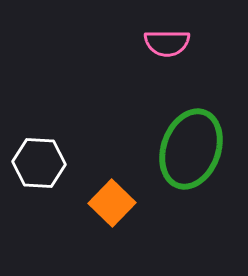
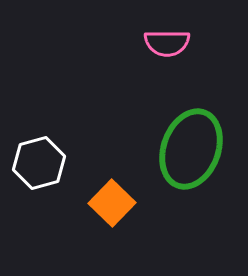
white hexagon: rotated 18 degrees counterclockwise
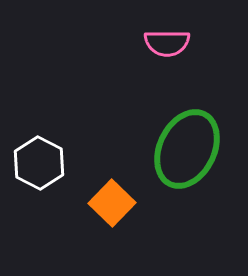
green ellipse: moved 4 px left; rotated 6 degrees clockwise
white hexagon: rotated 18 degrees counterclockwise
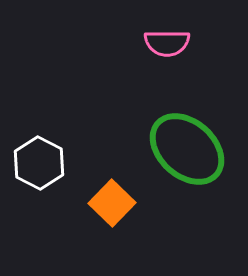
green ellipse: rotated 74 degrees counterclockwise
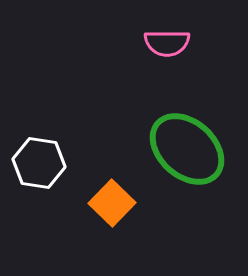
white hexagon: rotated 18 degrees counterclockwise
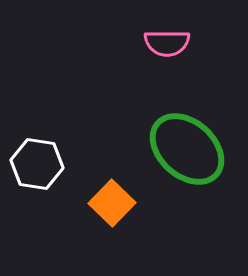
white hexagon: moved 2 px left, 1 px down
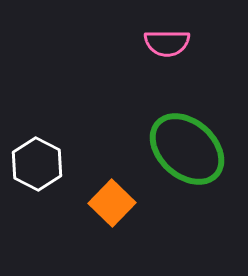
white hexagon: rotated 18 degrees clockwise
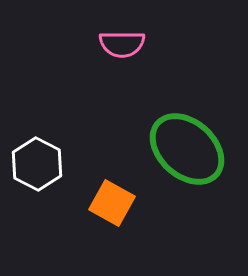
pink semicircle: moved 45 px left, 1 px down
orange square: rotated 15 degrees counterclockwise
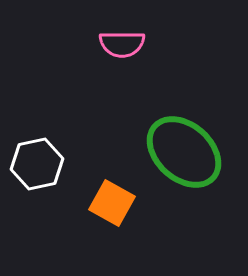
green ellipse: moved 3 px left, 3 px down
white hexagon: rotated 21 degrees clockwise
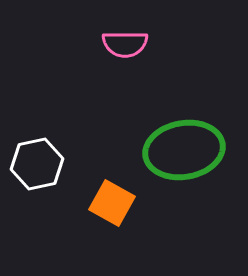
pink semicircle: moved 3 px right
green ellipse: moved 2 px up; rotated 52 degrees counterclockwise
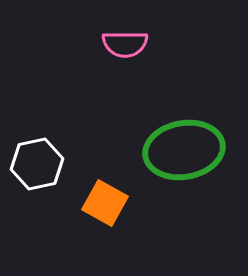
orange square: moved 7 px left
